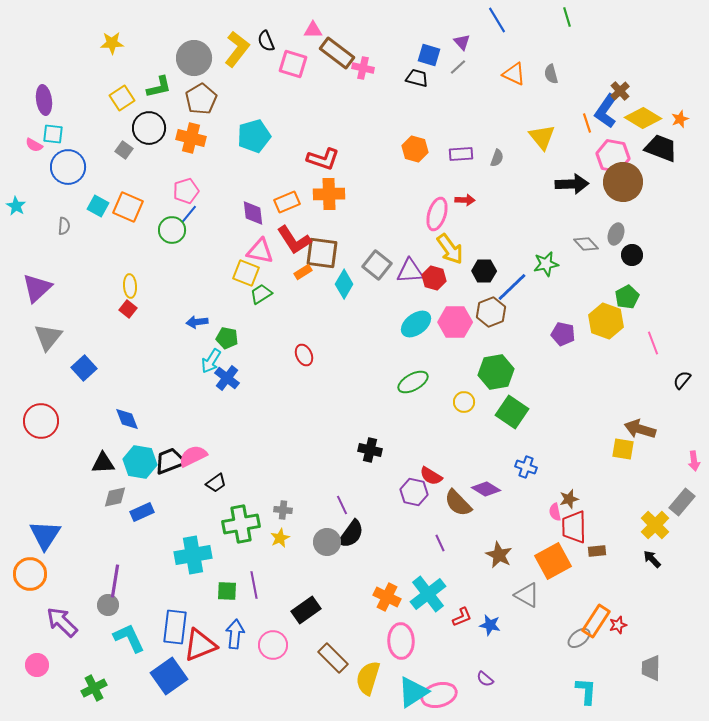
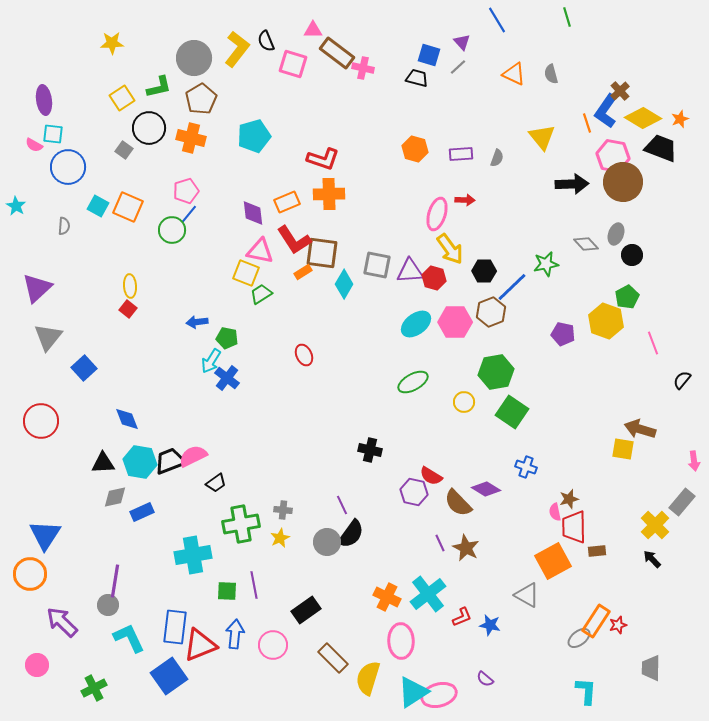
gray square at (377, 265): rotated 28 degrees counterclockwise
brown star at (499, 555): moved 33 px left, 7 px up
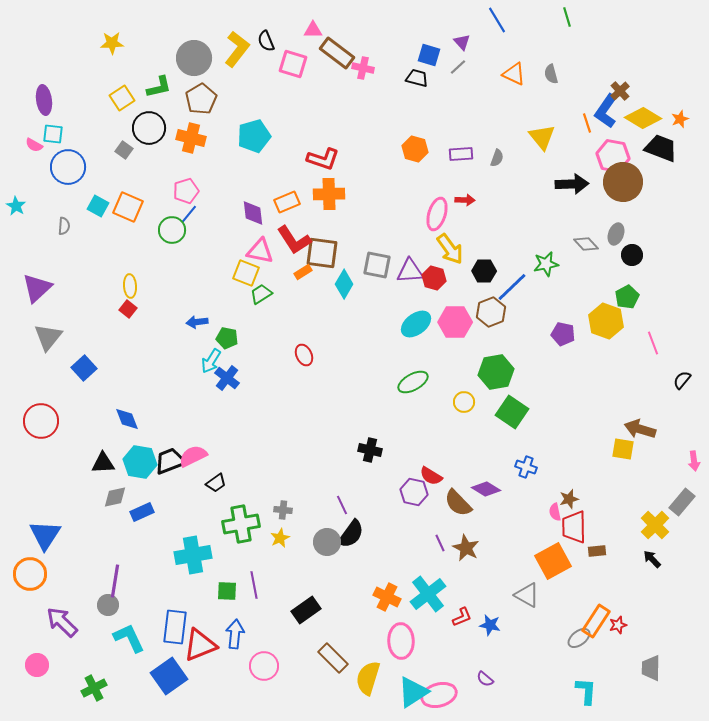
pink circle at (273, 645): moved 9 px left, 21 px down
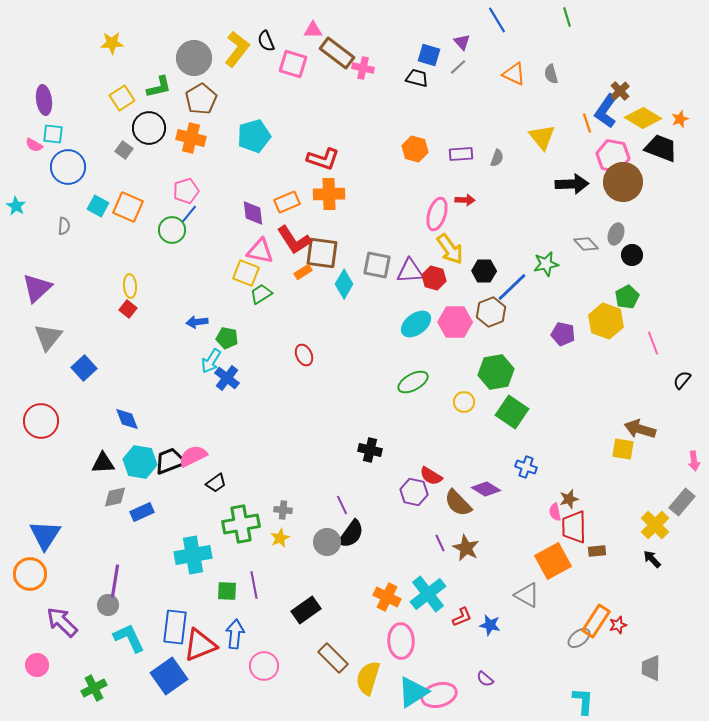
cyan L-shape at (586, 691): moved 3 px left, 10 px down
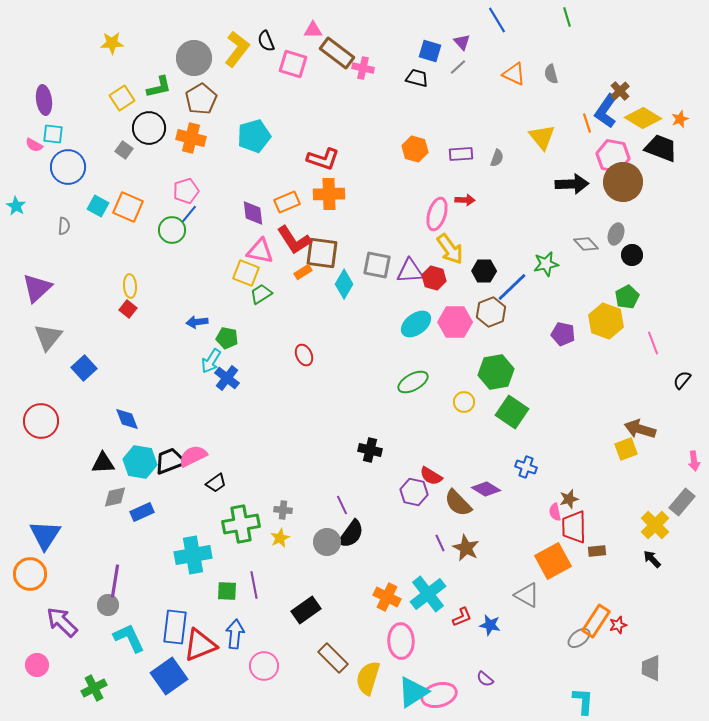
blue square at (429, 55): moved 1 px right, 4 px up
yellow square at (623, 449): moved 3 px right; rotated 30 degrees counterclockwise
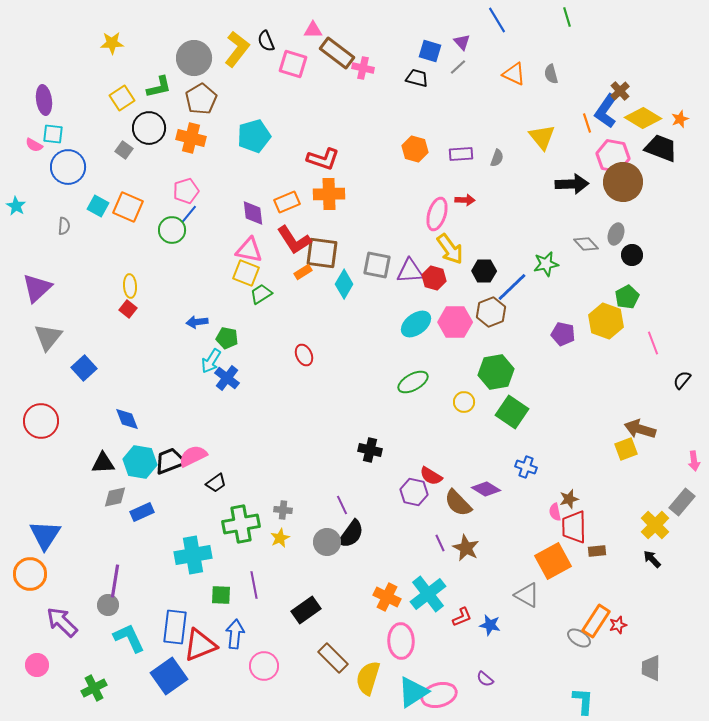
pink triangle at (260, 251): moved 11 px left, 1 px up
green square at (227, 591): moved 6 px left, 4 px down
gray ellipse at (579, 638): rotated 70 degrees clockwise
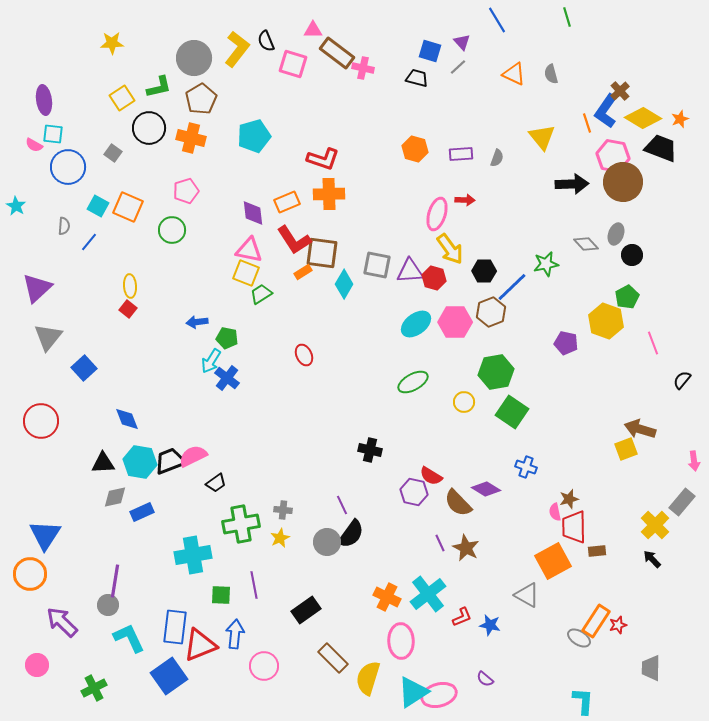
gray square at (124, 150): moved 11 px left, 3 px down
blue line at (189, 214): moved 100 px left, 28 px down
purple pentagon at (563, 334): moved 3 px right, 9 px down
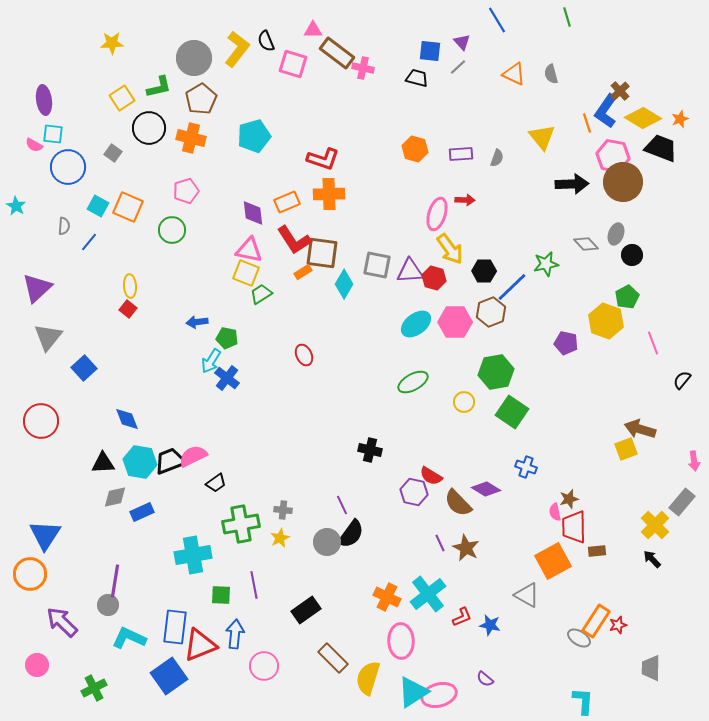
blue square at (430, 51): rotated 10 degrees counterclockwise
cyan L-shape at (129, 638): rotated 40 degrees counterclockwise
